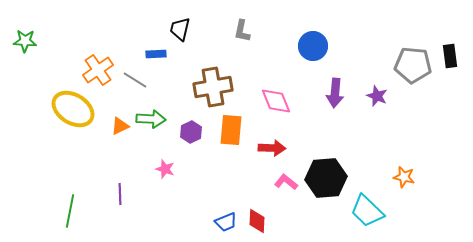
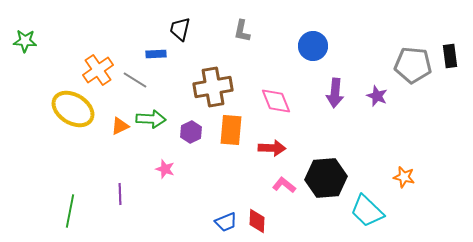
pink L-shape: moved 2 px left, 3 px down
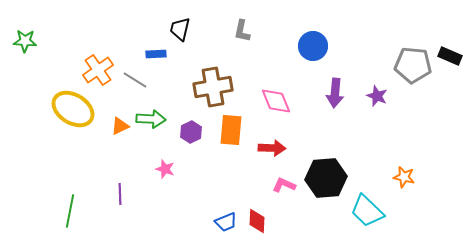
black rectangle: rotated 60 degrees counterclockwise
pink L-shape: rotated 15 degrees counterclockwise
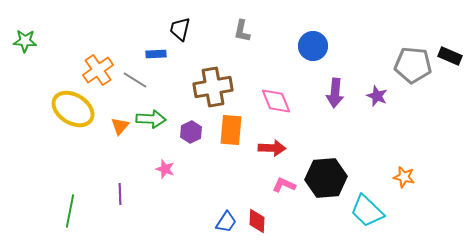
orange triangle: rotated 24 degrees counterclockwise
blue trapezoid: rotated 35 degrees counterclockwise
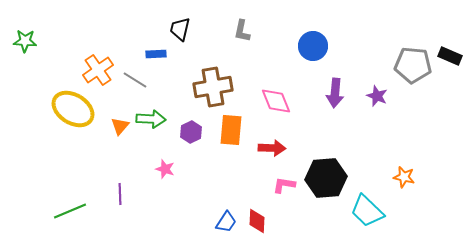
pink L-shape: rotated 15 degrees counterclockwise
green line: rotated 56 degrees clockwise
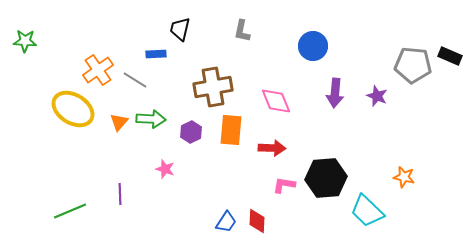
orange triangle: moved 1 px left, 4 px up
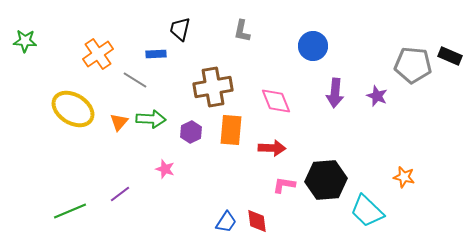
orange cross: moved 16 px up
black hexagon: moved 2 px down
purple line: rotated 55 degrees clockwise
red diamond: rotated 10 degrees counterclockwise
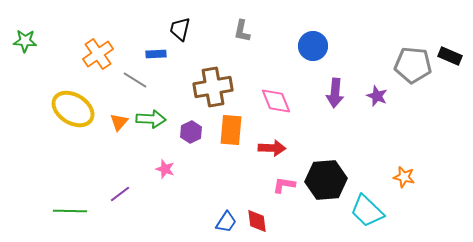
green line: rotated 24 degrees clockwise
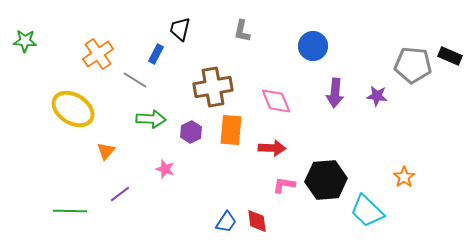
blue rectangle: rotated 60 degrees counterclockwise
purple star: rotated 15 degrees counterclockwise
orange triangle: moved 13 px left, 29 px down
orange star: rotated 25 degrees clockwise
